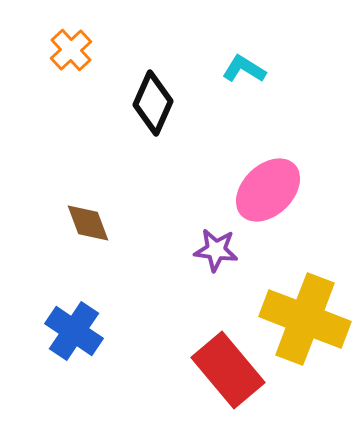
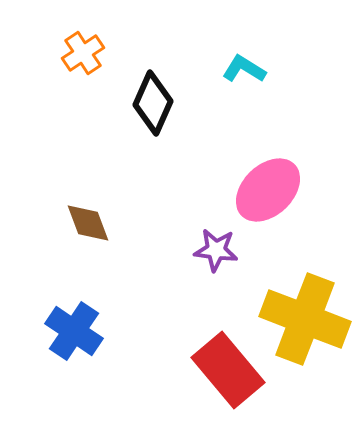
orange cross: moved 12 px right, 3 px down; rotated 9 degrees clockwise
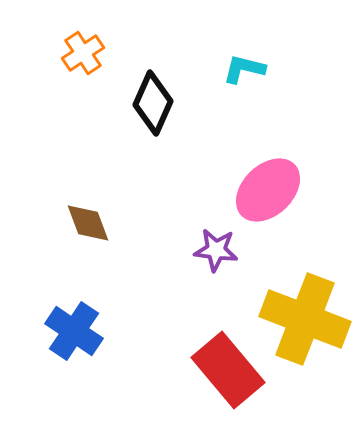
cyan L-shape: rotated 18 degrees counterclockwise
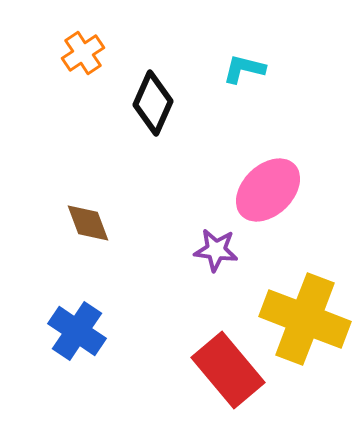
blue cross: moved 3 px right
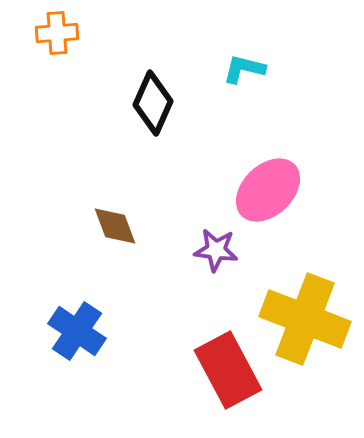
orange cross: moved 26 px left, 20 px up; rotated 30 degrees clockwise
brown diamond: moved 27 px right, 3 px down
red rectangle: rotated 12 degrees clockwise
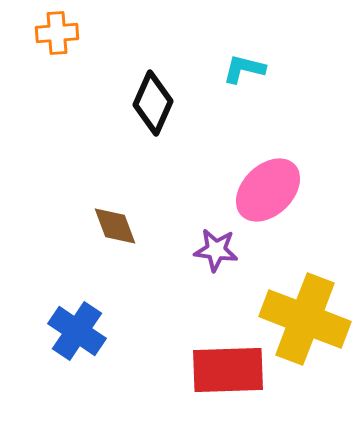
red rectangle: rotated 64 degrees counterclockwise
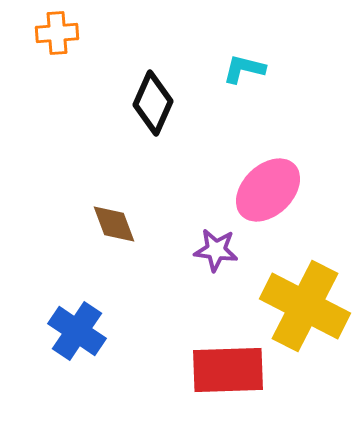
brown diamond: moved 1 px left, 2 px up
yellow cross: moved 13 px up; rotated 6 degrees clockwise
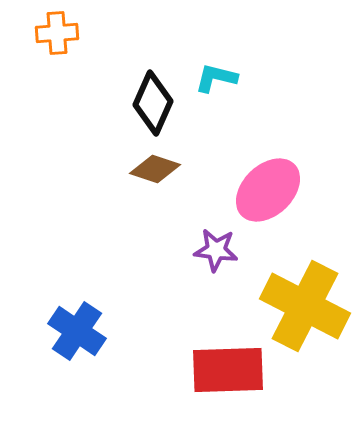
cyan L-shape: moved 28 px left, 9 px down
brown diamond: moved 41 px right, 55 px up; rotated 51 degrees counterclockwise
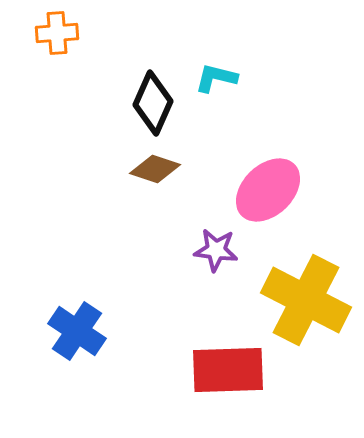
yellow cross: moved 1 px right, 6 px up
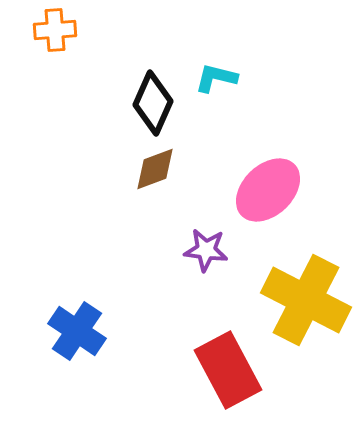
orange cross: moved 2 px left, 3 px up
brown diamond: rotated 39 degrees counterclockwise
purple star: moved 10 px left
red rectangle: rotated 64 degrees clockwise
